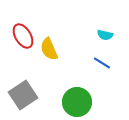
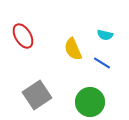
yellow semicircle: moved 24 px right
gray square: moved 14 px right
green circle: moved 13 px right
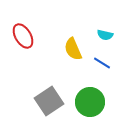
gray square: moved 12 px right, 6 px down
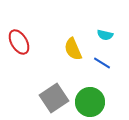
red ellipse: moved 4 px left, 6 px down
gray square: moved 5 px right, 3 px up
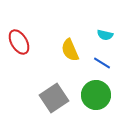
yellow semicircle: moved 3 px left, 1 px down
green circle: moved 6 px right, 7 px up
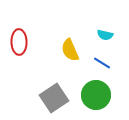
red ellipse: rotated 30 degrees clockwise
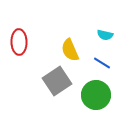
gray square: moved 3 px right, 17 px up
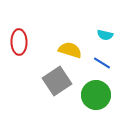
yellow semicircle: rotated 130 degrees clockwise
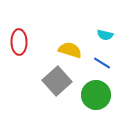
gray square: rotated 8 degrees counterclockwise
